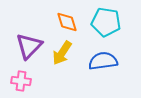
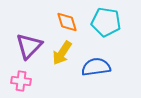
blue semicircle: moved 7 px left, 6 px down
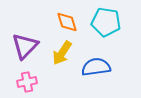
purple triangle: moved 4 px left
pink cross: moved 6 px right, 1 px down; rotated 18 degrees counterclockwise
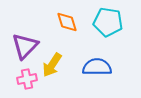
cyan pentagon: moved 2 px right
yellow arrow: moved 10 px left, 12 px down
blue semicircle: moved 1 px right; rotated 8 degrees clockwise
pink cross: moved 3 px up
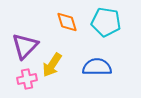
cyan pentagon: moved 2 px left
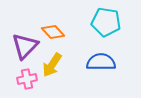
orange diamond: moved 14 px left, 10 px down; rotated 25 degrees counterclockwise
blue semicircle: moved 4 px right, 5 px up
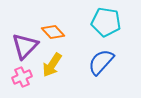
blue semicircle: rotated 48 degrees counterclockwise
pink cross: moved 5 px left, 2 px up; rotated 12 degrees counterclockwise
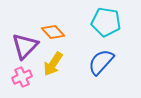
yellow arrow: moved 1 px right, 1 px up
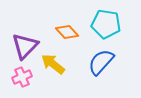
cyan pentagon: moved 2 px down
orange diamond: moved 14 px right
yellow arrow: rotated 95 degrees clockwise
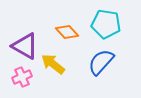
purple triangle: rotated 44 degrees counterclockwise
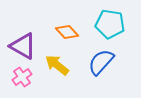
cyan pentagon: moved 4 px right
purple triangle: moved 2 px left
yellow arrow: moved 4 px right, 1 px down
pink cross: rotated 12 degrees counterclockwise
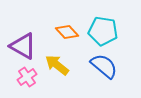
cyan pentagon: moved 7 px left, 7 px down
blue semicircle: moved 3 px right, 4 px down; rotated 88 degrees clockwise
pink cross: moved 5 px right
